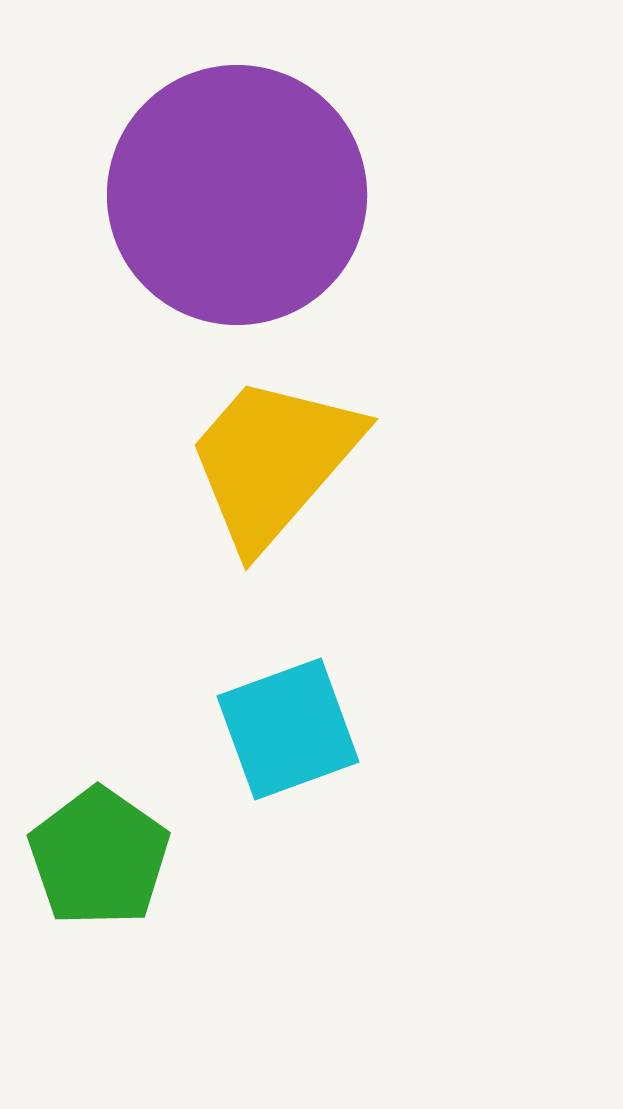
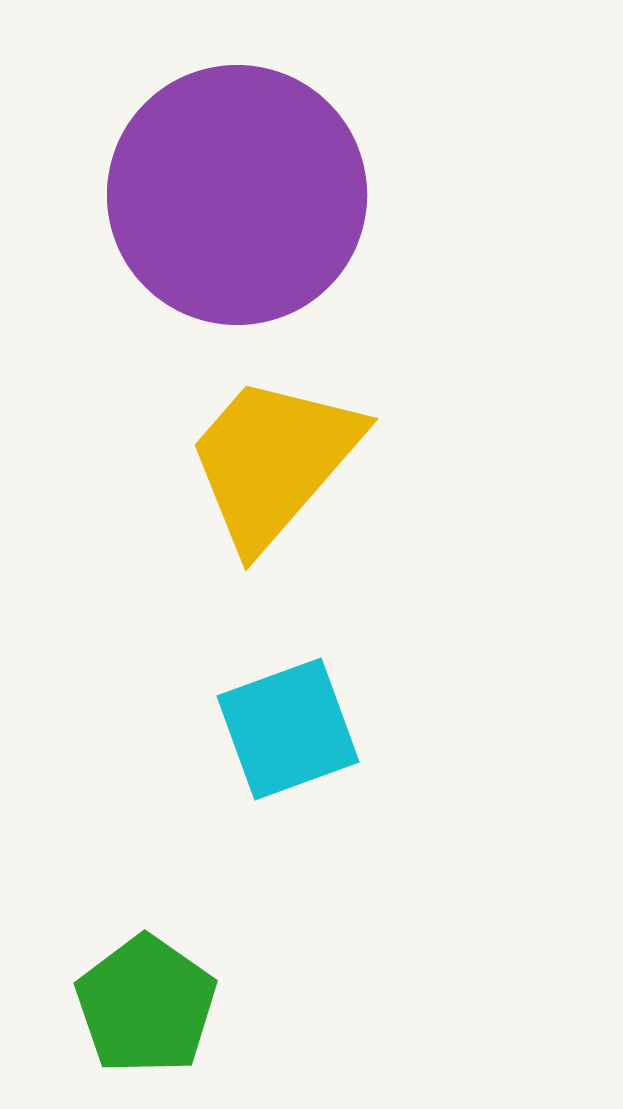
green pentagon: moved 47 px right, 148 px down
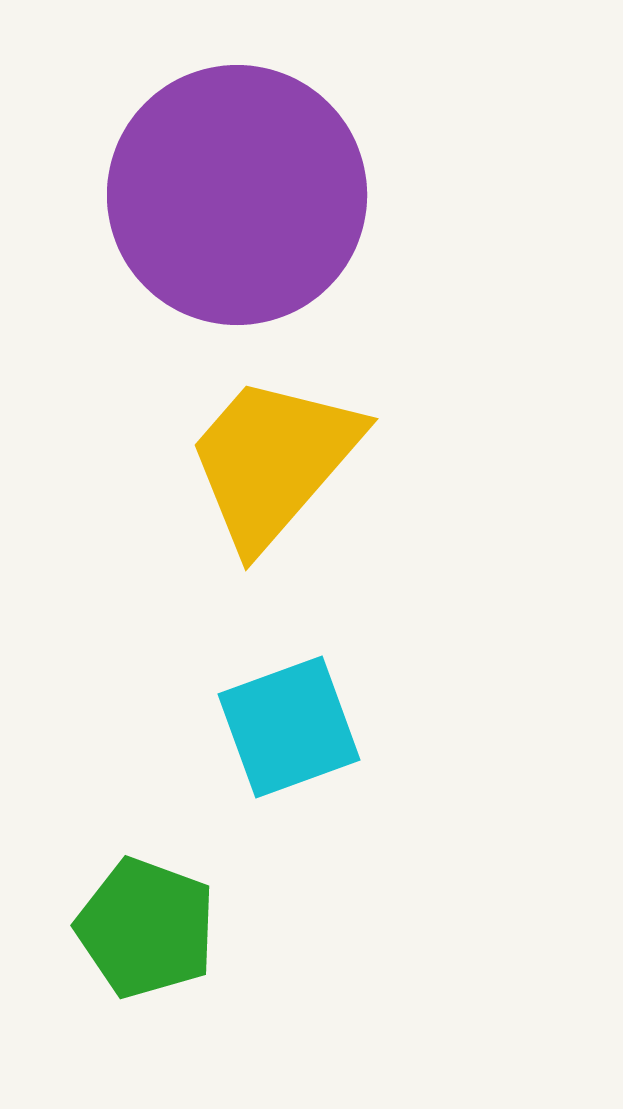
cyan square: moved 1 px right, 2 px up
green pentagon: moved 77 px up; rotated 15 degrees counterclockwise
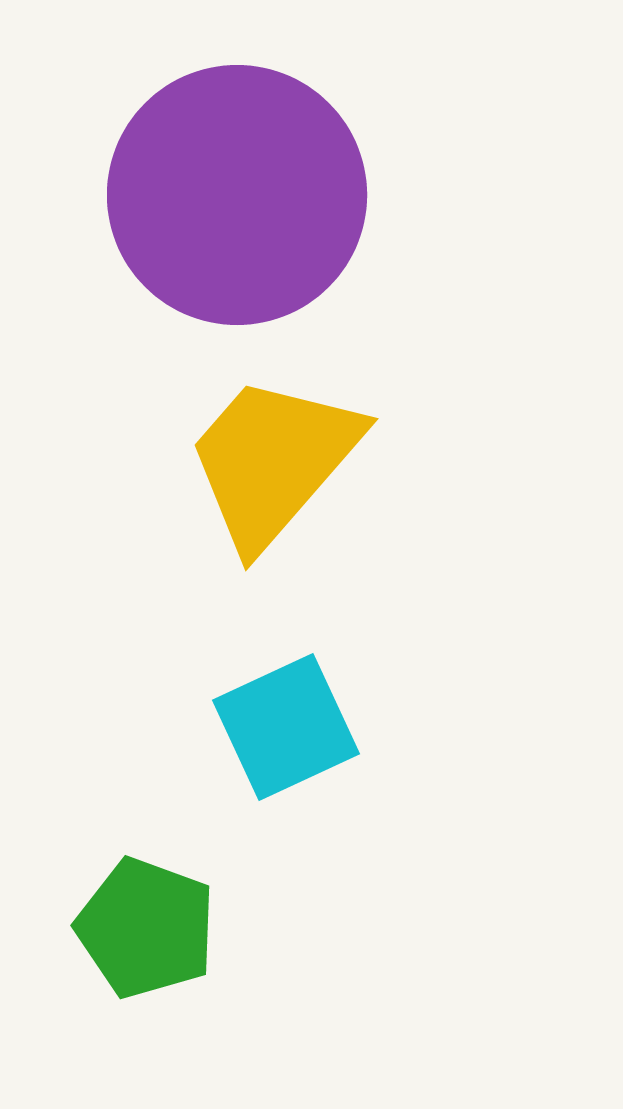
cyan square: moved 3 px left; rotated 5 degrees counterclockwise
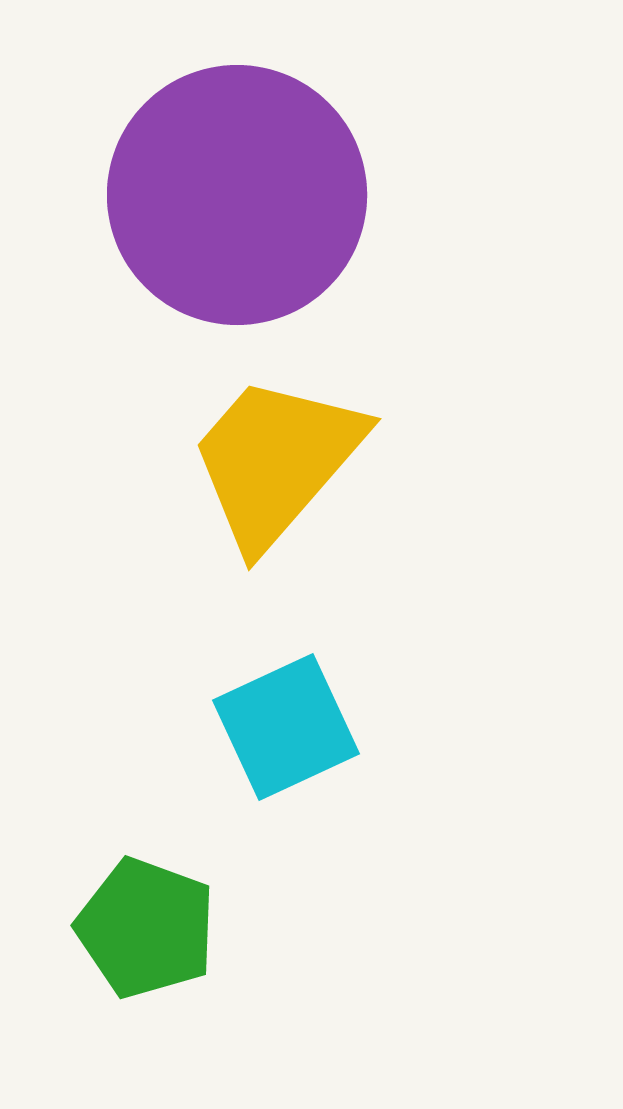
yellow trapezoid: moved 3 px right
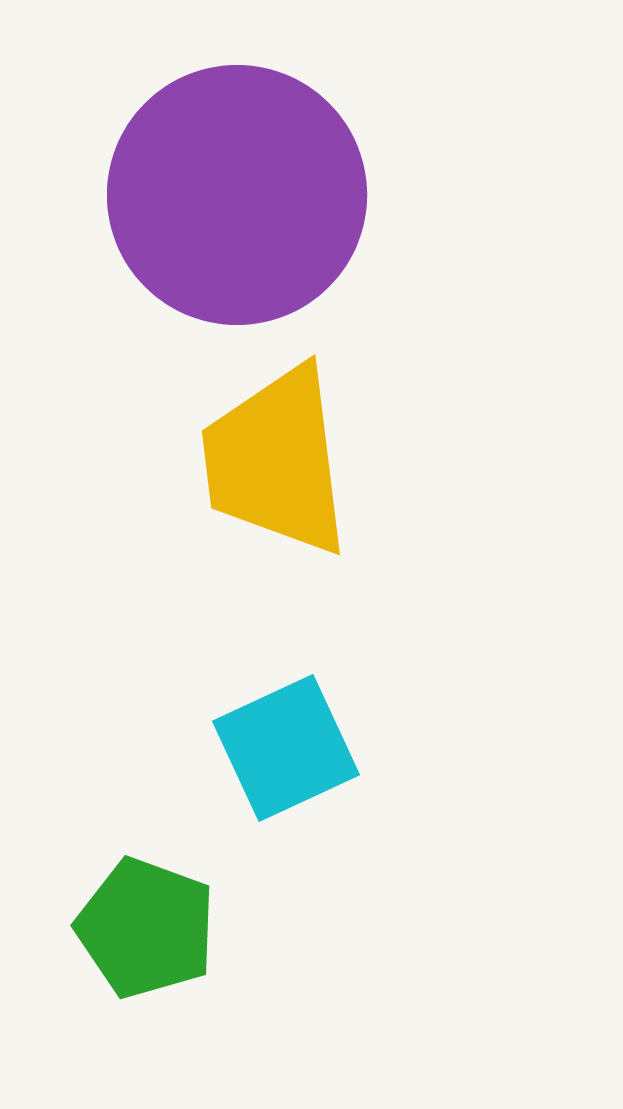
yellow trapezoid: rotated 48 degrees counterclockwise
cyan square: moved 21 px down
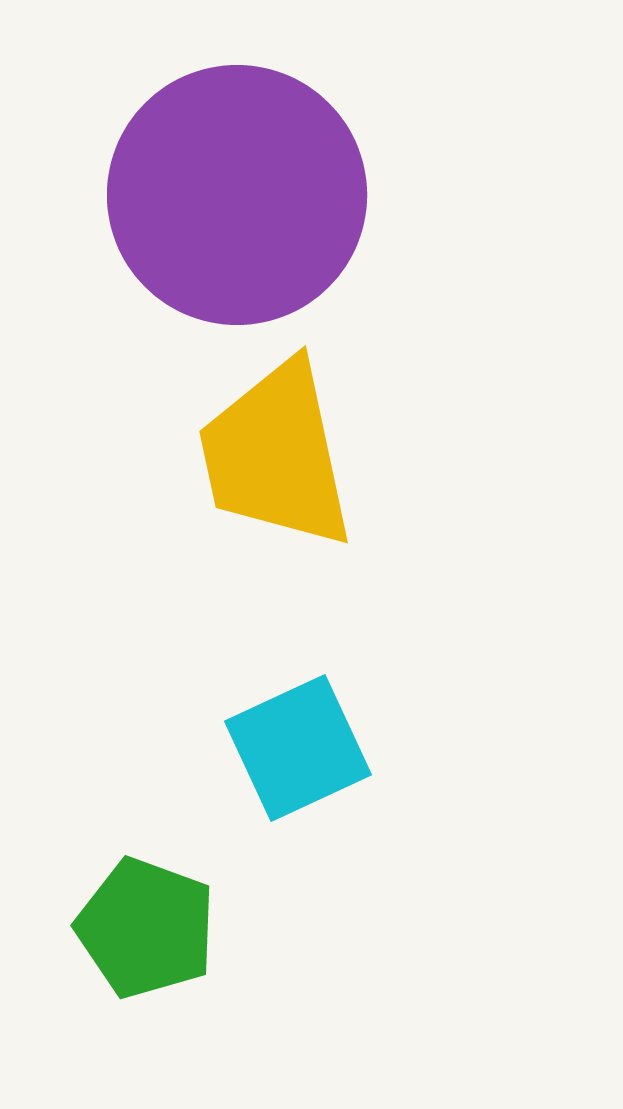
yellow trapezoid: moved 6 px up; rotated 5 degrees counterclockwise
cyan square: moved 12 px right
